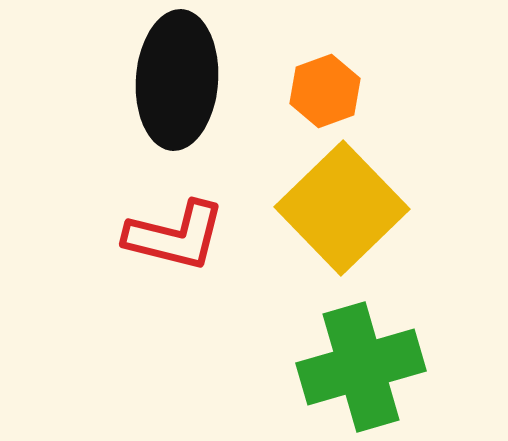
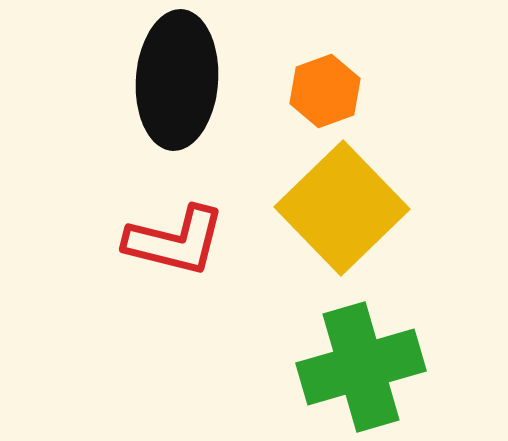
red L-shape: moved 5 px down
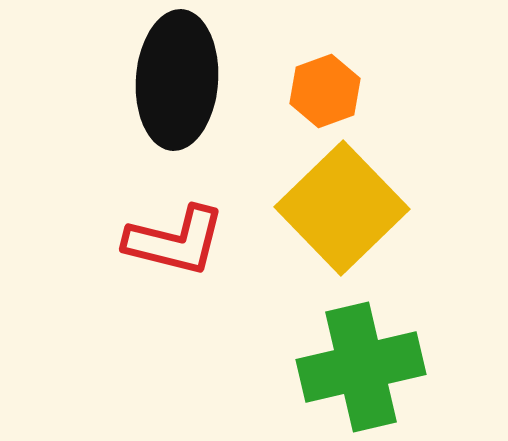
green cross: rotated 3 degrees clockwise
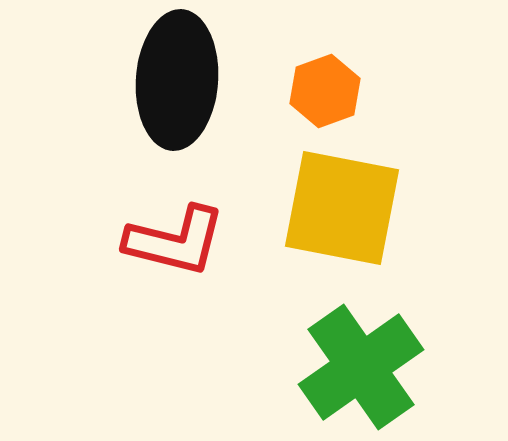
yellow square: rotated 35 degrees counterclockwise
green cross: rotated 22 degrees counterclockwise
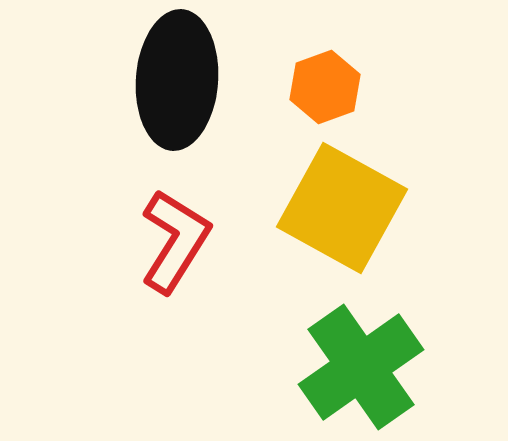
orange hexagon: moved 4 px up
yellow square: rotated 18 degrees clockwise
red L-shape: rotated 72 degrees counterclockwise
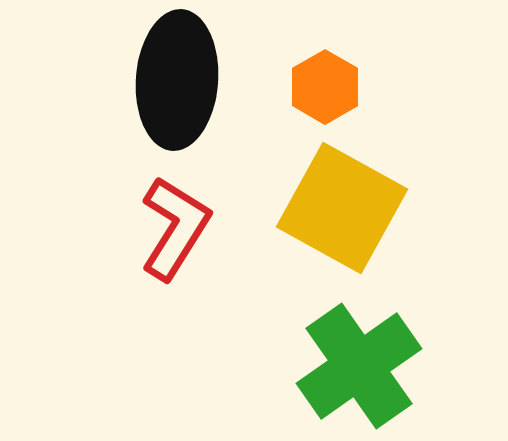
orange hexagon: rotated 10 degrees counterclockwise
red L-shape: moved 13 px up
green cross: moved 2 px left, 1 px up
